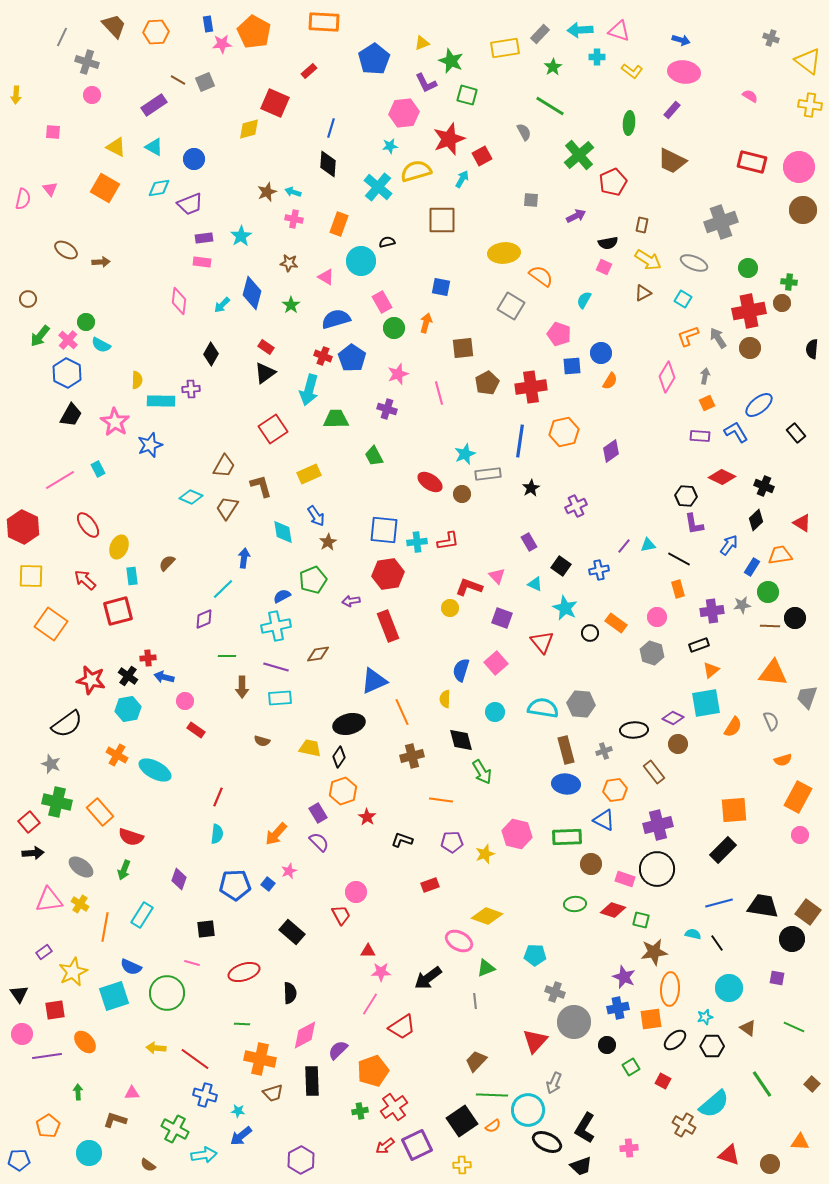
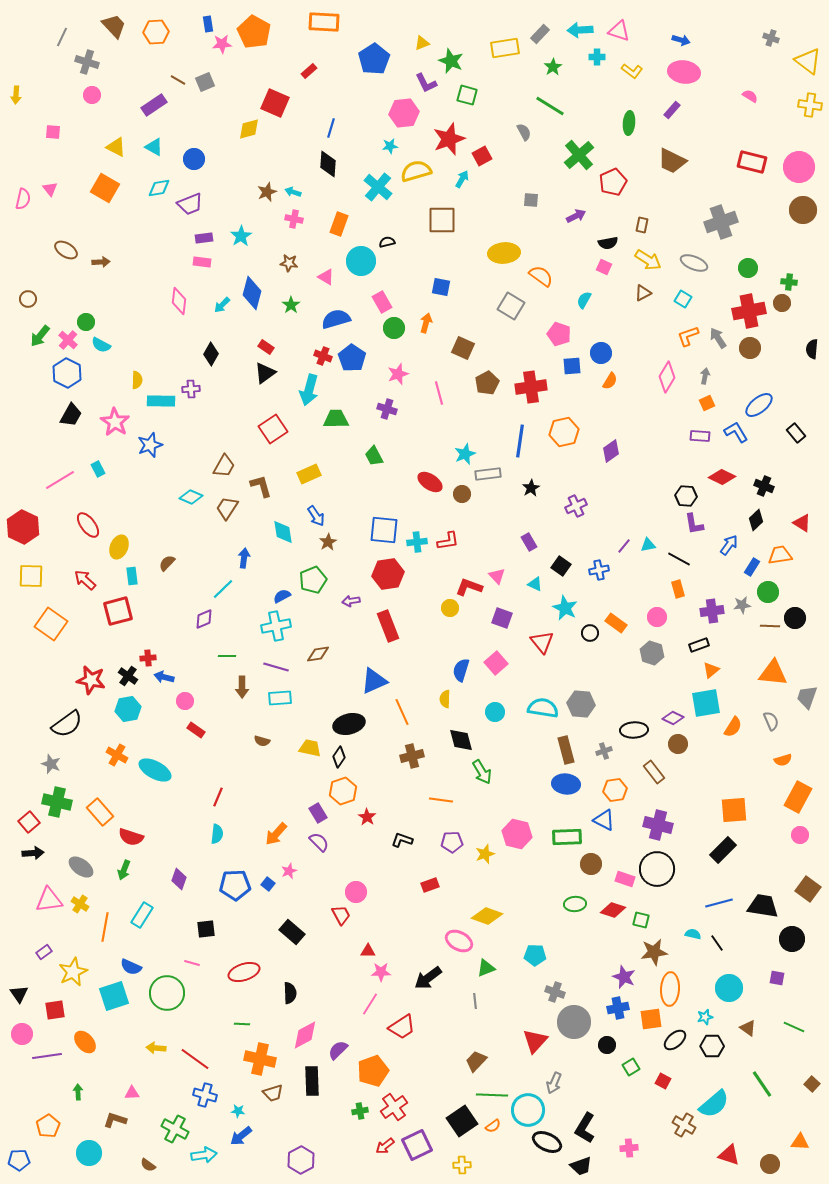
brown square at (463, 348): rotated 30 degrees clockwise
purple cross at (658, 825): rotated 28 degrees clockwise
brown square at (808, 912): moved 23 px up
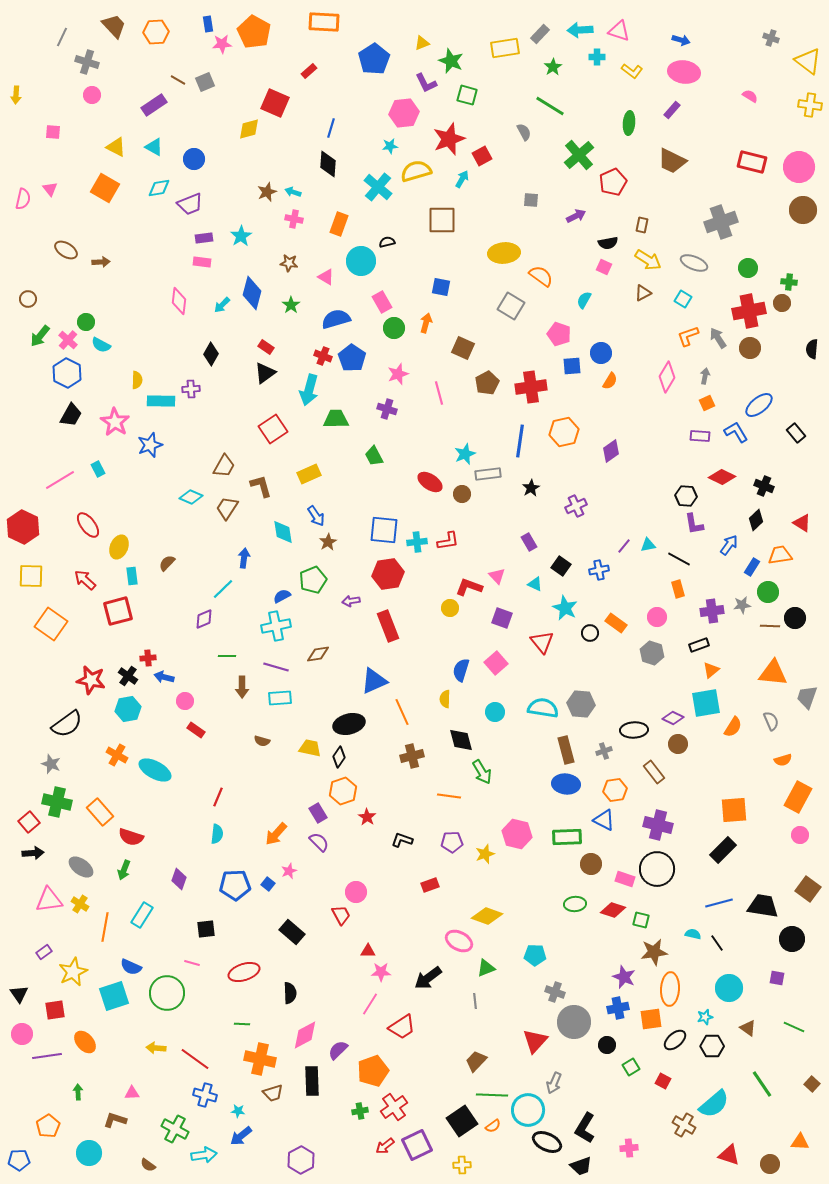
orange line at (441, 800): moved 8 px right, 4 px up
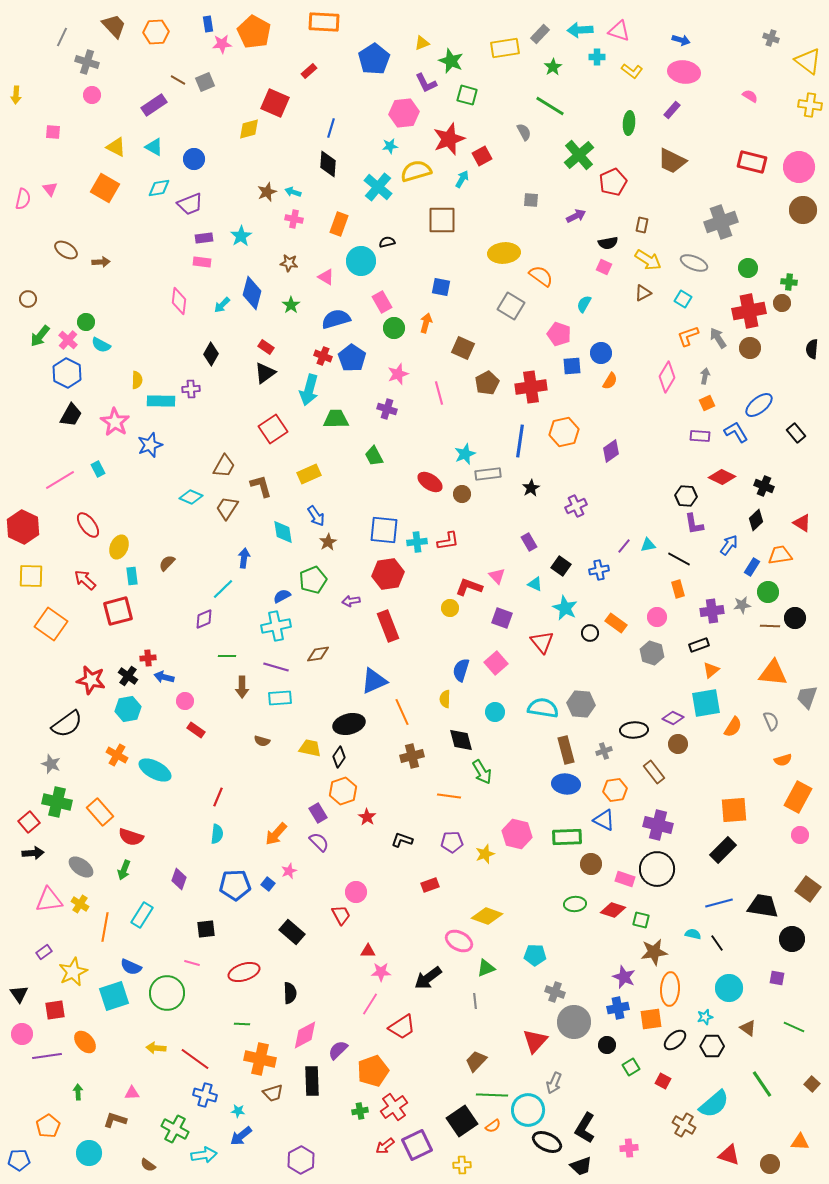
cyan semicircle at (584, 300): moved 4 px down
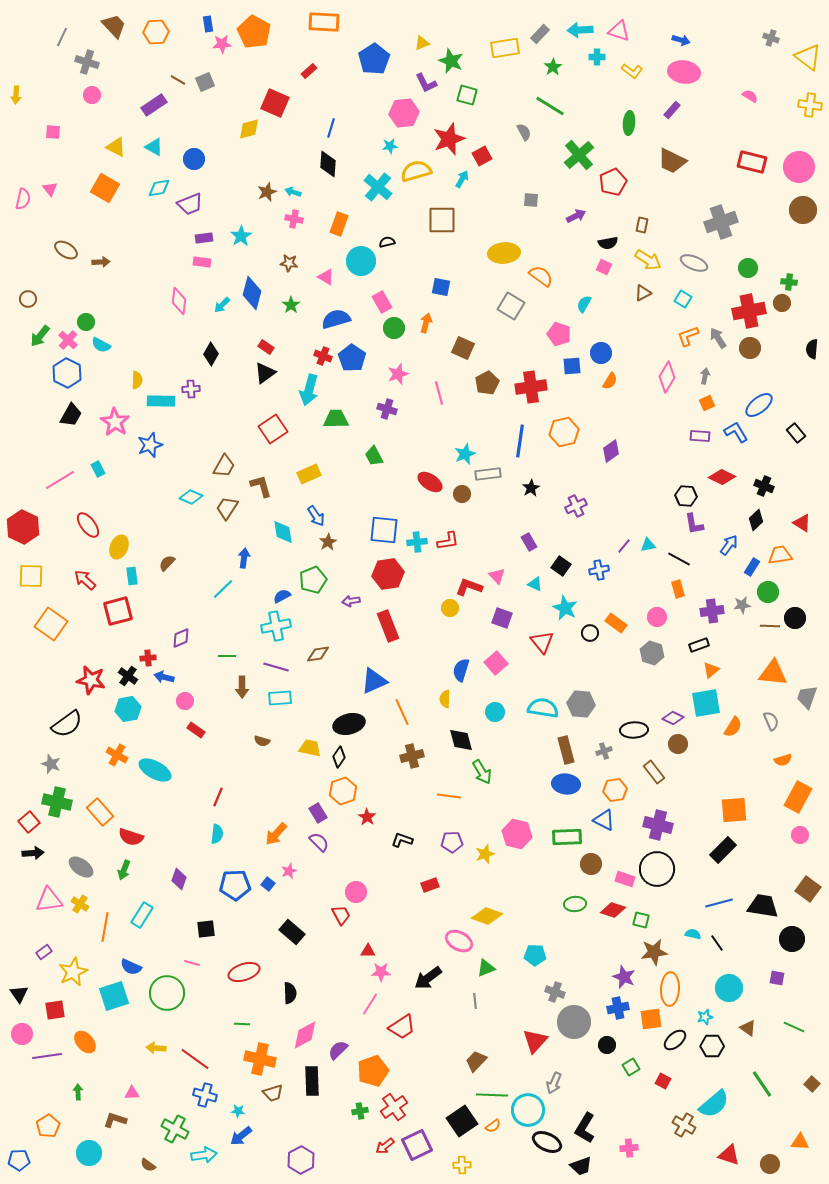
yellow triangle at (808, 61): moved 4 px up
purple diamond at (204, 619): moved 23 px left, 19 px down
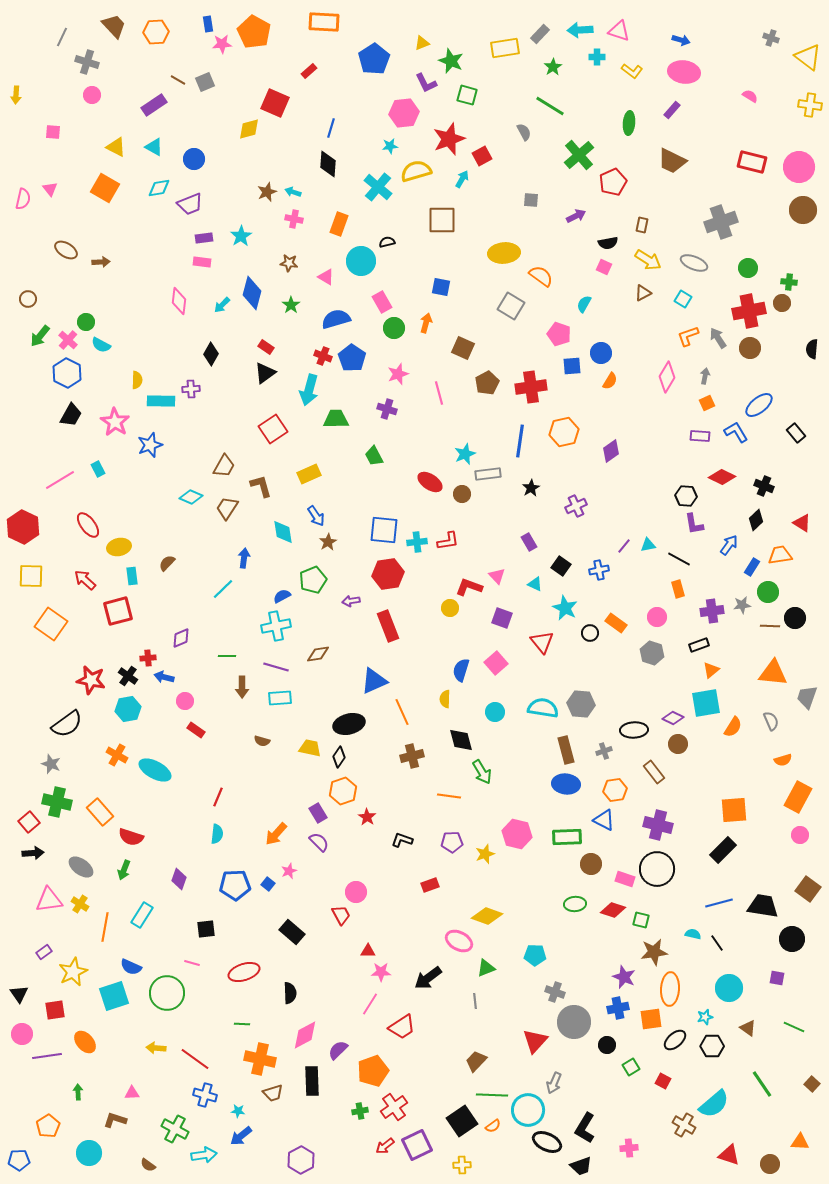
yellow ellipse at (119, 547): rotated 55 degrees clockwise
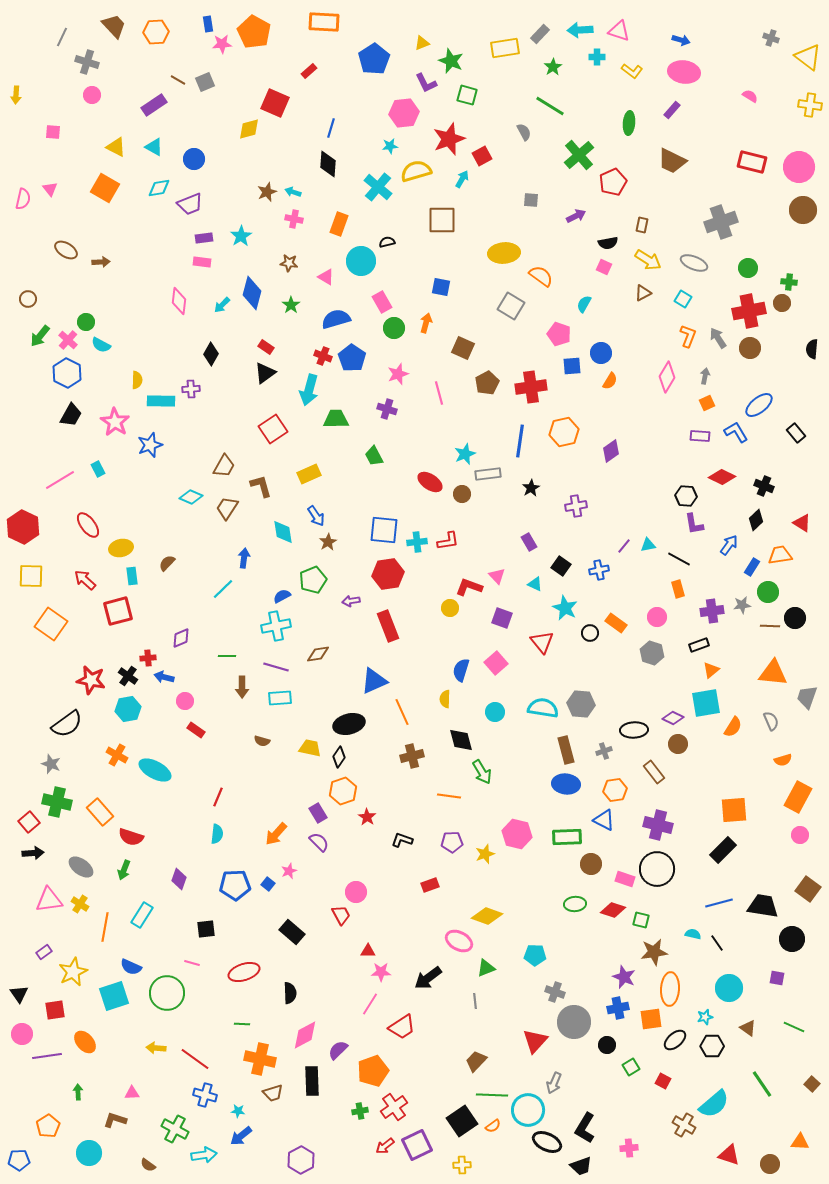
orange L-shape at (688, 336): rotated 130 degrees clockwise
purple cross at (576, 506): rotated 15 degrees clockwise
yellow ellipse at (119, 547): moved 2 px right, 1 px down
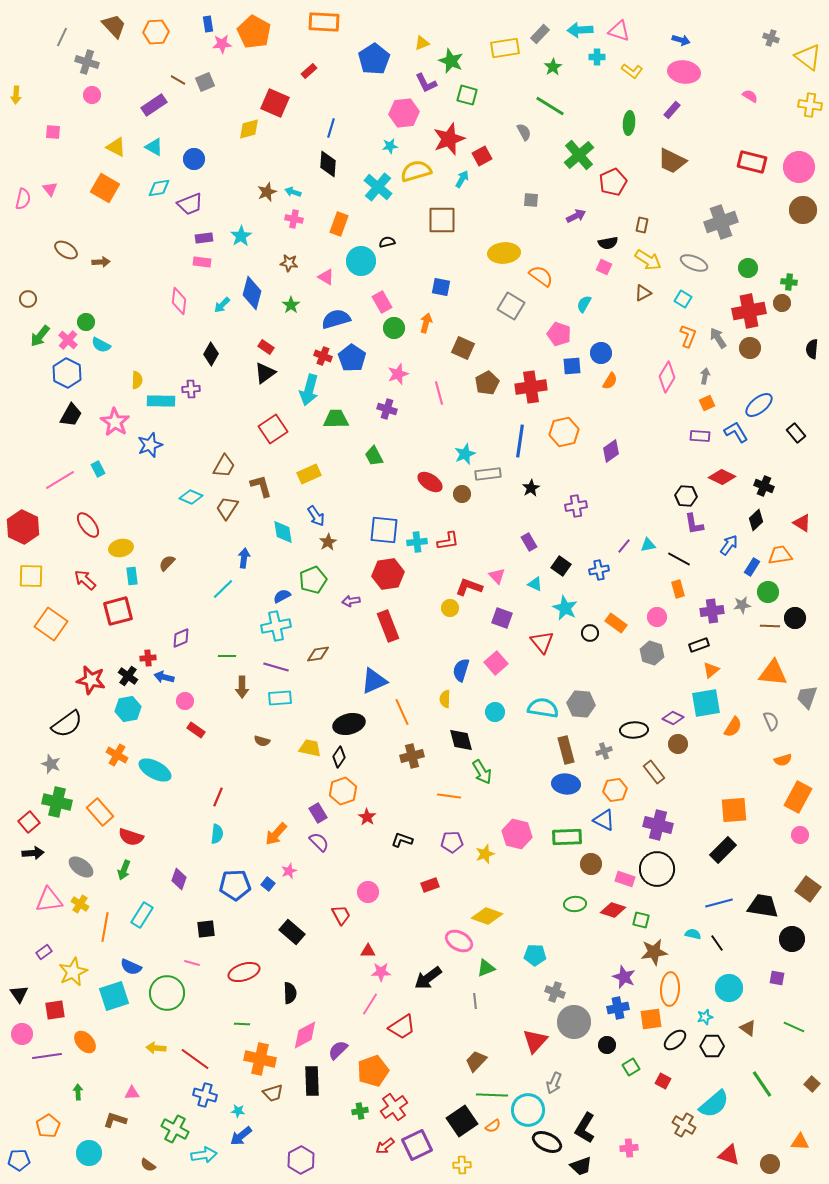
pink circle at (356, 892): moved 12 px right
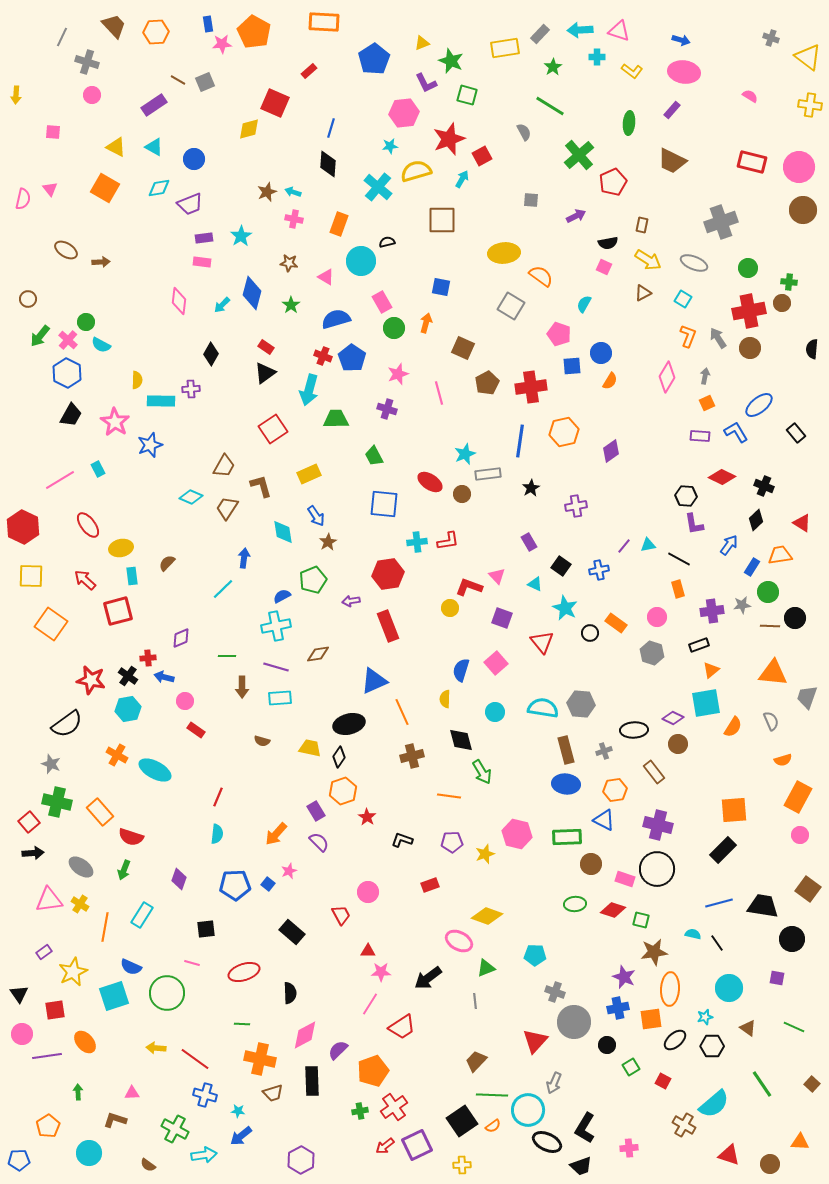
blue square at (384, 530): moved 26 px up
purple rectangle at (318, 813): moved 2 px left, 2 px up
